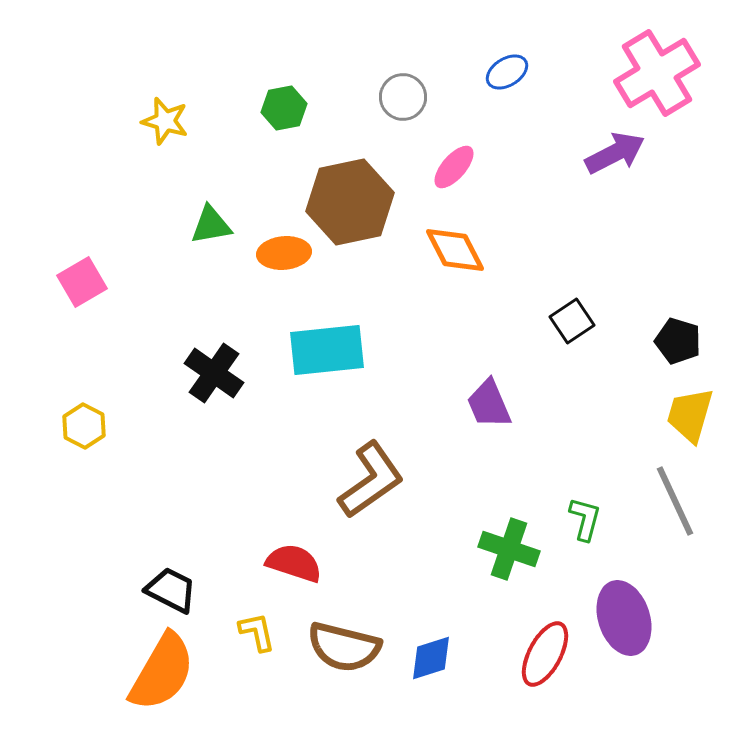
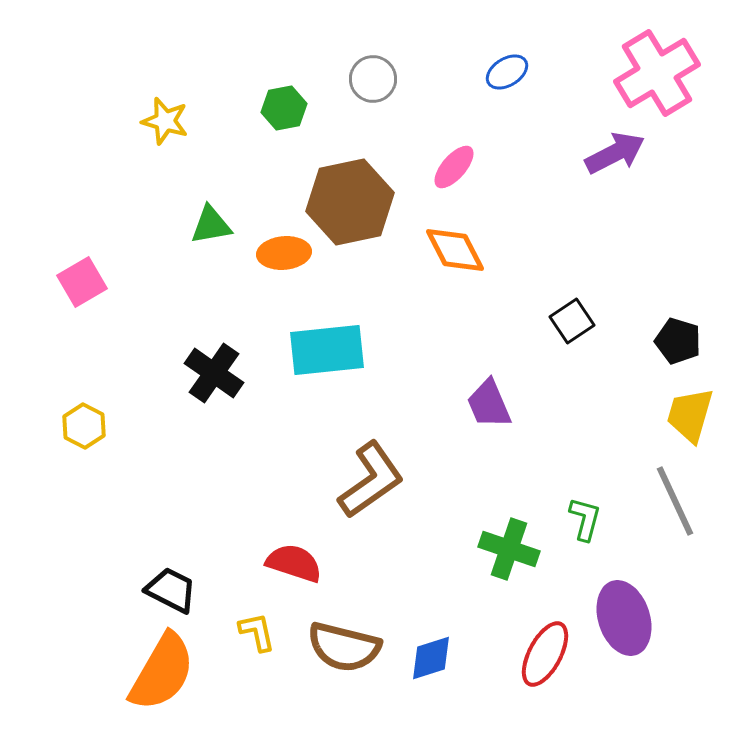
gray circle: moved 30 px left, 18 px up
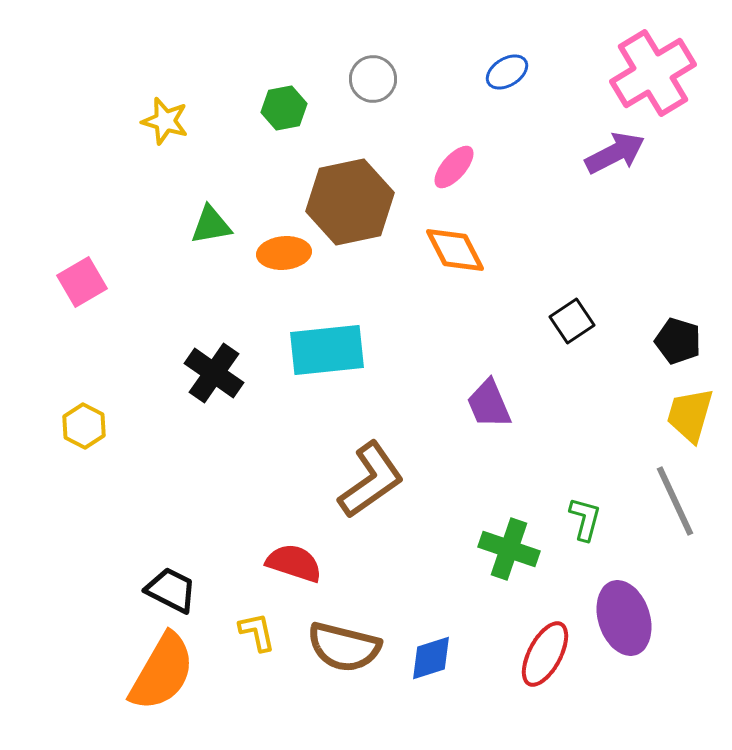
pink cross: moved 4 px left
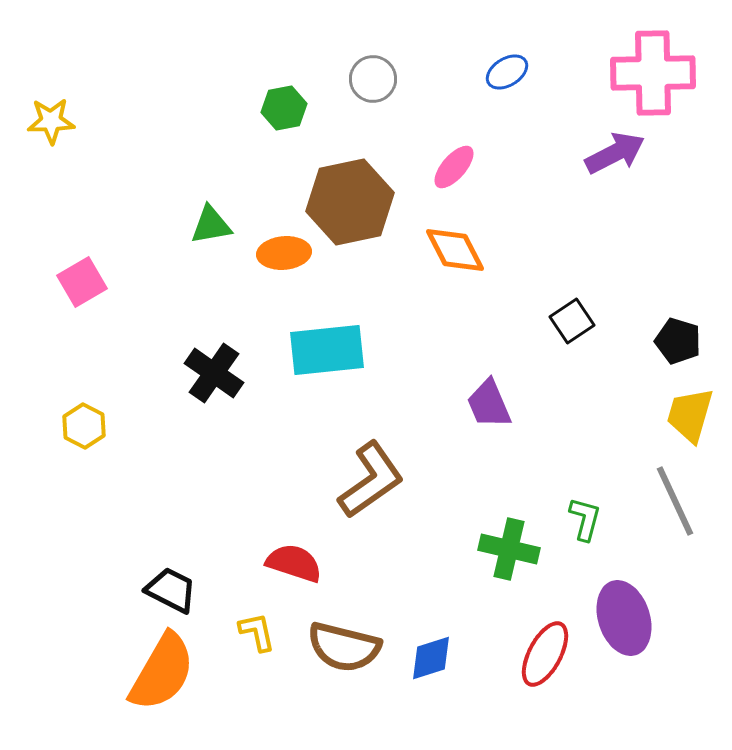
pink cross: rotated 30 degrees clockwise
yellow star: moved 114 px left; rotated 18 degrees counterclockwise
green cross: rotated 6 degrees counterclockwise
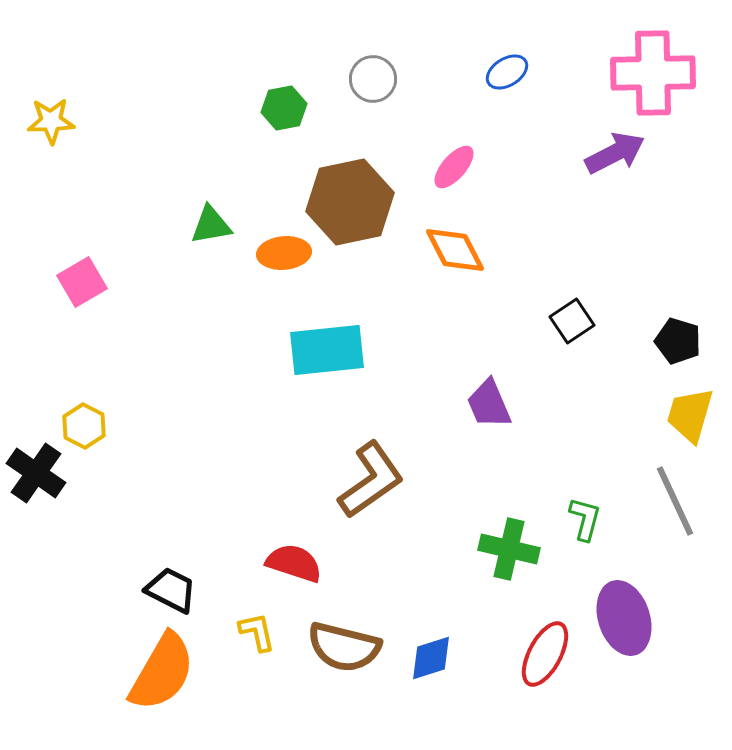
black cross: moved 178 px left, 100 px down
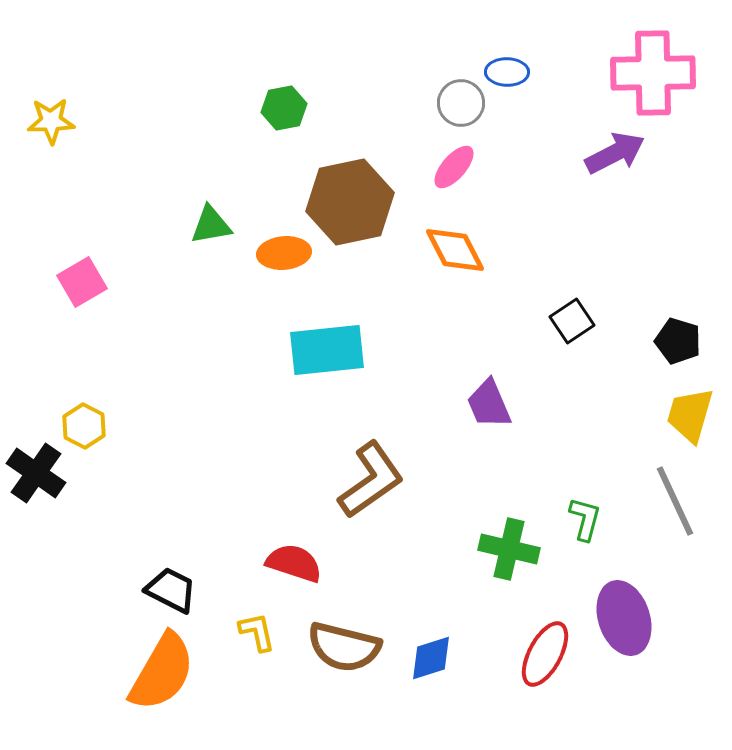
blue ellipse: rotated 33 degrees clockwise
gray circle: moved 88 px right, 24 px down
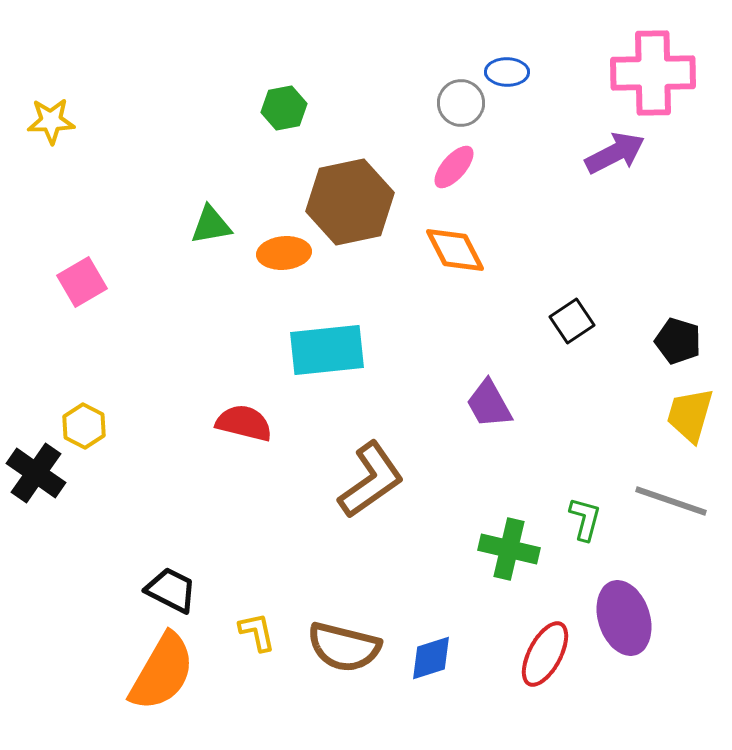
purple trapezoid: rotated 6 degrees counterclockwise
gray line: moved 4 px left; rotated 46 degrees counterclockwise
red semicircle: moved 50 px left, 140 px up; rotated 4 degrees counterclockwise
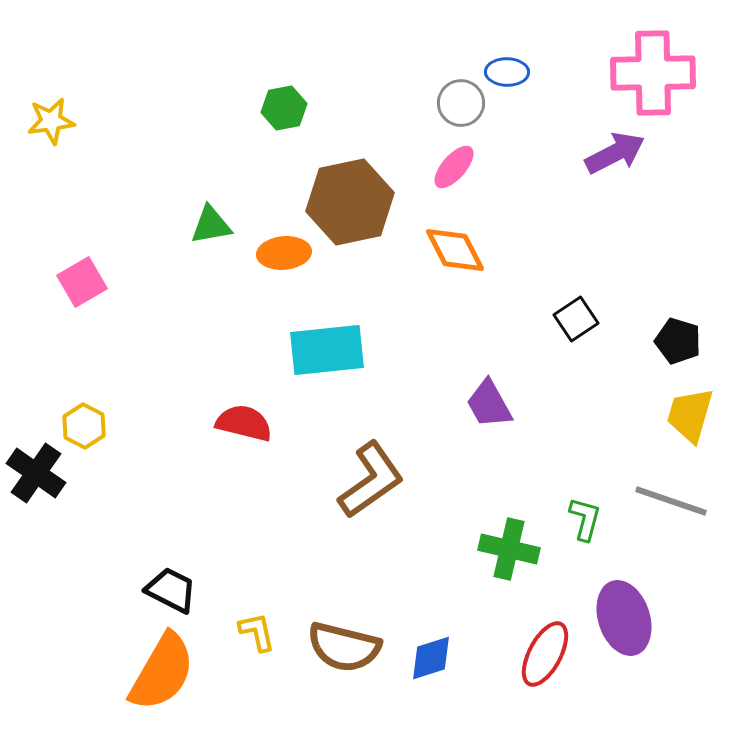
yellow star: rotated 6 degrees counterclockwise
black square: moved 4 px right, 2 px up
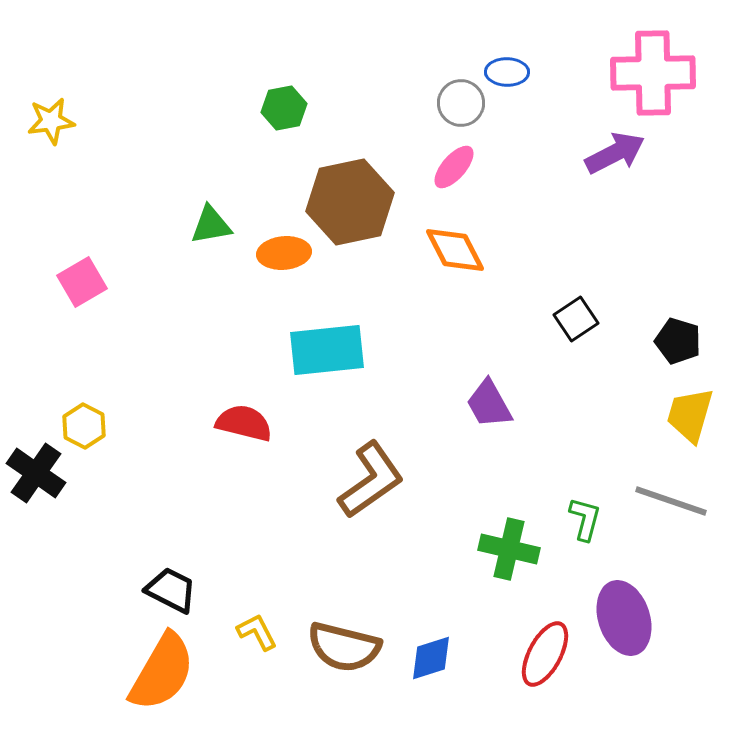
yellow L-shape: rotated 15 degrees counterclockwise
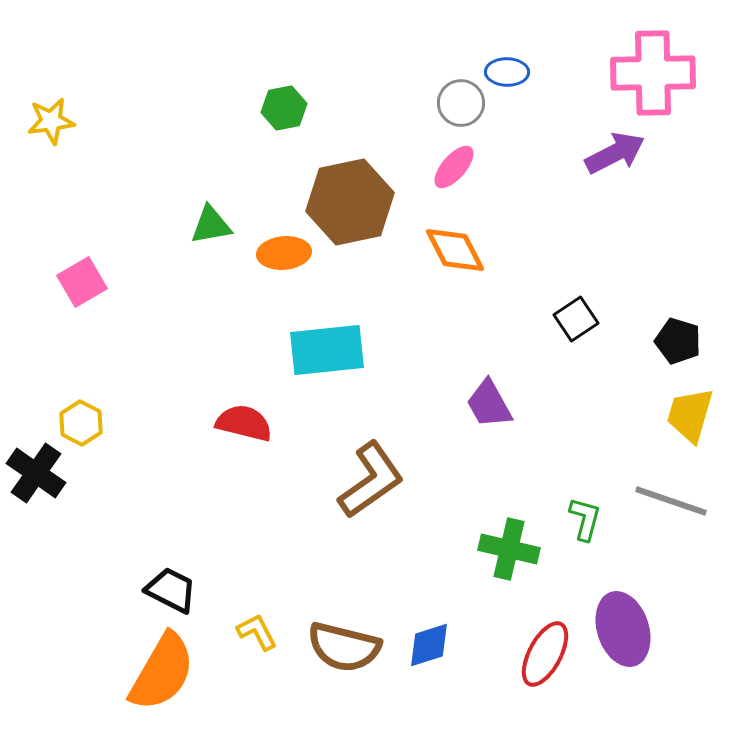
yellow hexagon: moved 3 px left, 3 px up
purple ellipse: moved 1 px left, 11 px down
blue diamond: moved 2 px left, 13 px up
